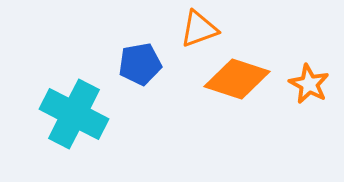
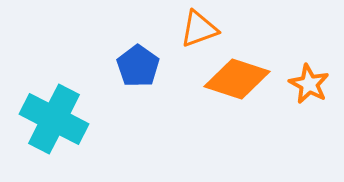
blue pentagon: moved 2 px left, 2 px down; rotated 27 degrees counterclockwise
cyan cross: moved 20 px left, 5 px down
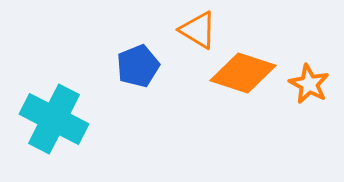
orange triangle: moved 1 px left, 1 px down; rotated 51 degrees clockwise
blue pentagon: rotated 15 degrees clockwise
orange diamond: moved 6 px right, 6 px up
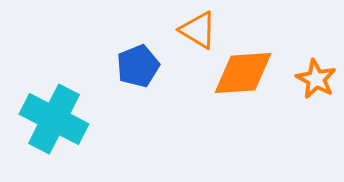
orange diamond: rotated 22 degrees counterclockwise
orange star: moved 7 px right, 5 px up
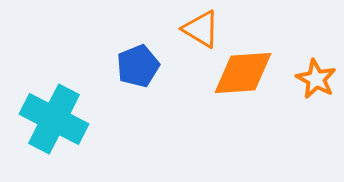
orange triangle: moved 3 px right, 1 px up
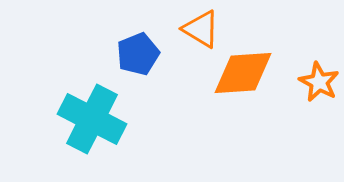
blue pentagon: moved 12 px up
orange star: moved 3 px right, 3 px down
cyan cross: moved 38 px right
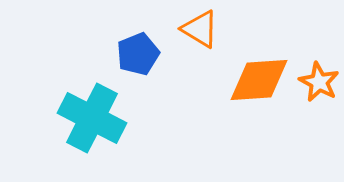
orange triangle: moved 1 px left
orange diamond: moved 16 px right, 7 px down
cyan cross: moved 1 px up
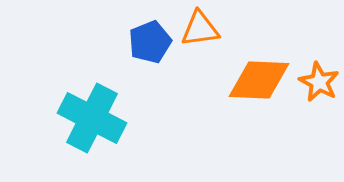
orange triangle: rotated 39 degrees counterclockwise
blue pentagon: moved 12 px right, 12 px up
orange diamond: rotated 6 degrees clockwise
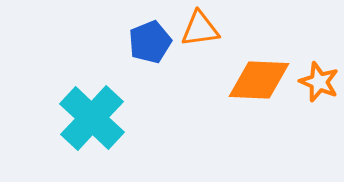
orange star: rotated 6 degrees counterclockwise
cyan cross: rotated 16 degrees clockwise
